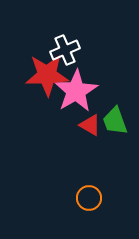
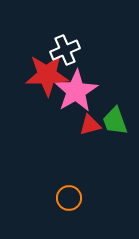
red triangle: rotated 45 degrees counterclockwise
orange circle: moved 20 px left
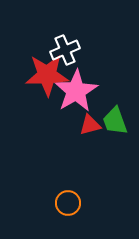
orange circle: moved 1 px left, 5 px down
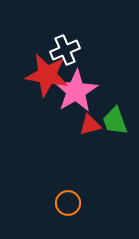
red star: rotated 12 degrees clockwise
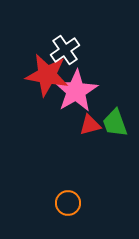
white cross: rotated 12 degrees counterclockwise
green trapezoid: moved 2 px down
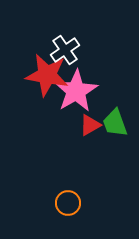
red triangle: rotated 15 degrees counterclockwise
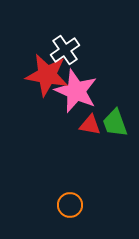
pink star: rotated 18 degrees counterclockwise
red triangle: rotated 40 degrees clockwise
orange circle: moved 2 px right, 2 px down
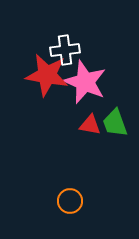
white cross: rotated 28 degrees clockwise
pink star: moved 9 px right, 9 px up
orange circle: moved 4 px up
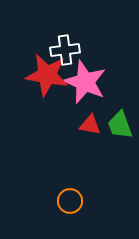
green trapezoid: moved 5 px right, 2 px down
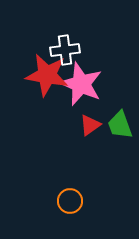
pink star: moved 4 px left, 2 px down
red triangle: rotated 45 degrees counterclockwise
